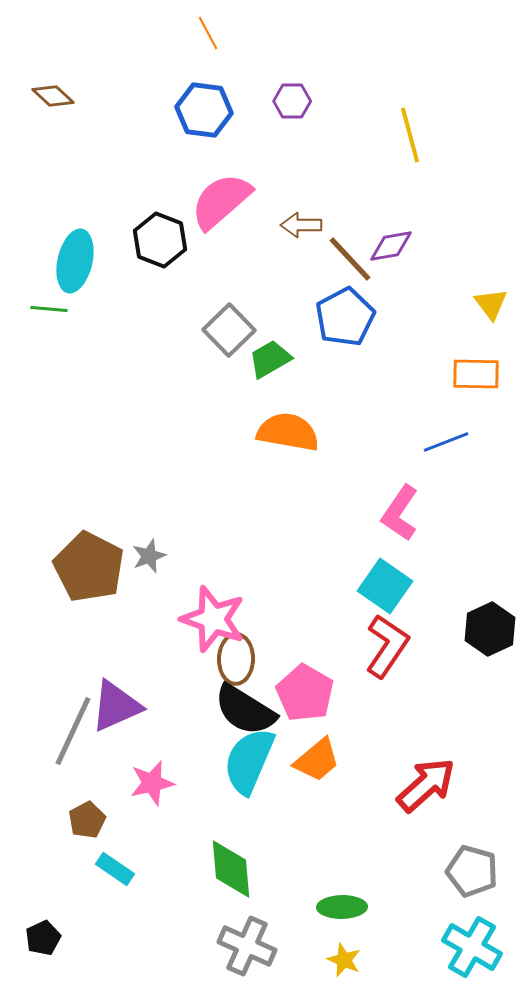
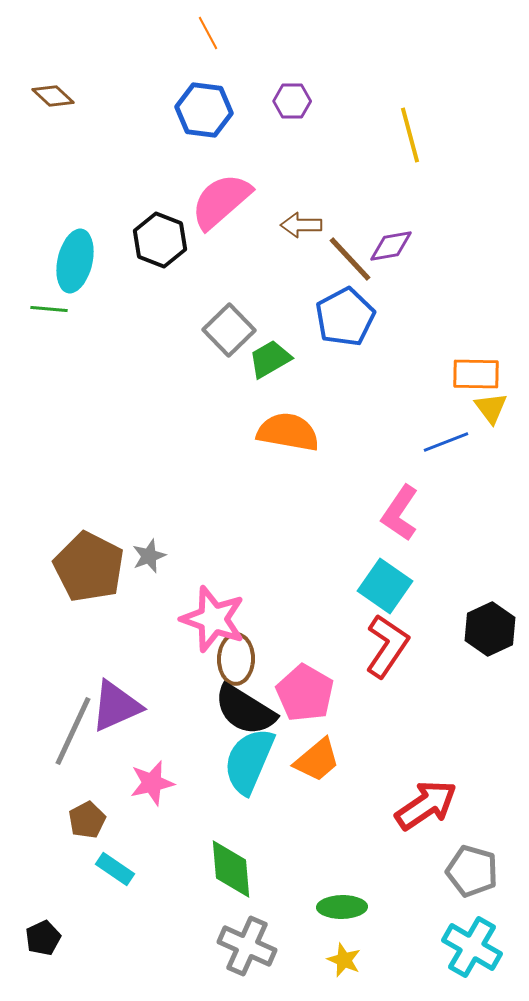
yellow triangle at (491, 304): moved 104 px down
red arrow at (426, 785): moved 20 px down; rotated 8 degrees clockwise
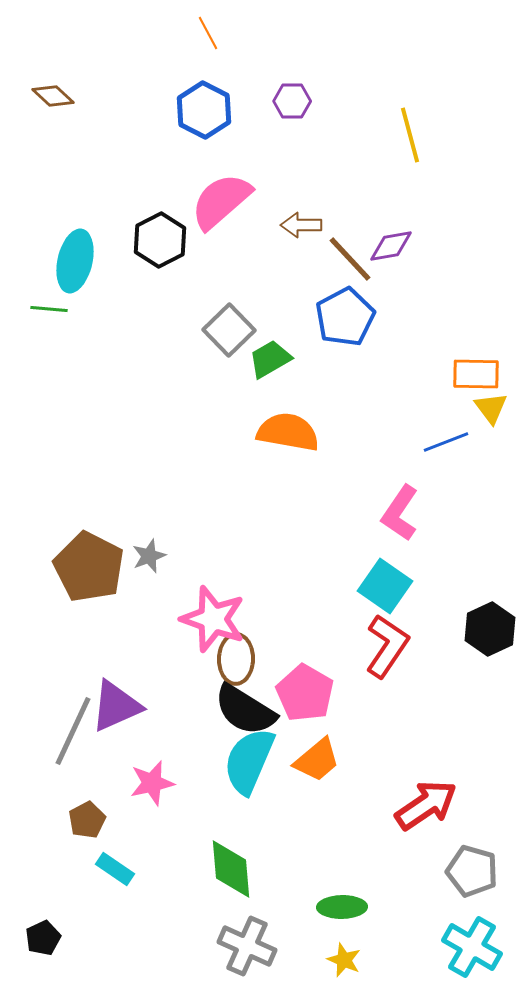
blue hexagon at (204, 110): rotated 20 degrees clockwise
black hexagon at (160, 240): rotated 12 degrees clockwise
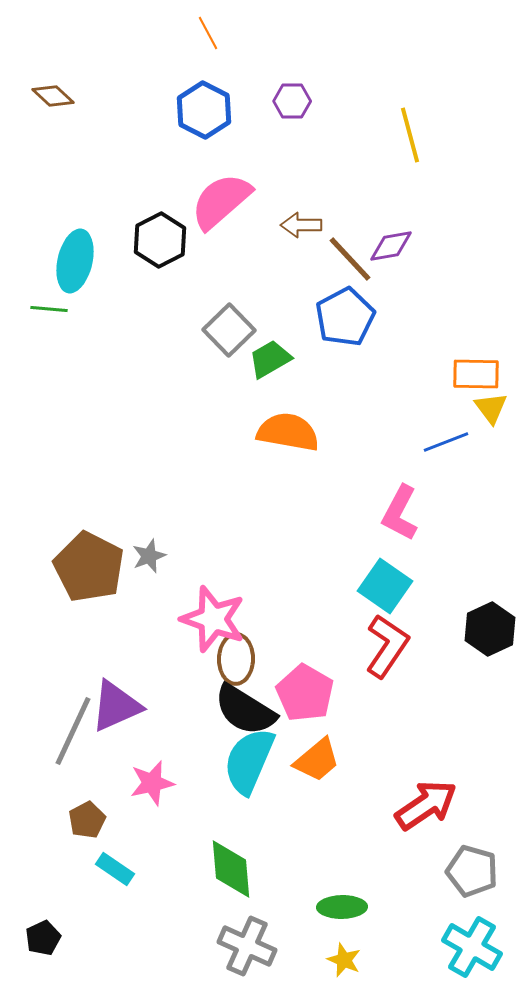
pink L-shape at (400, 513): rotated 6 degrees counterclockwise
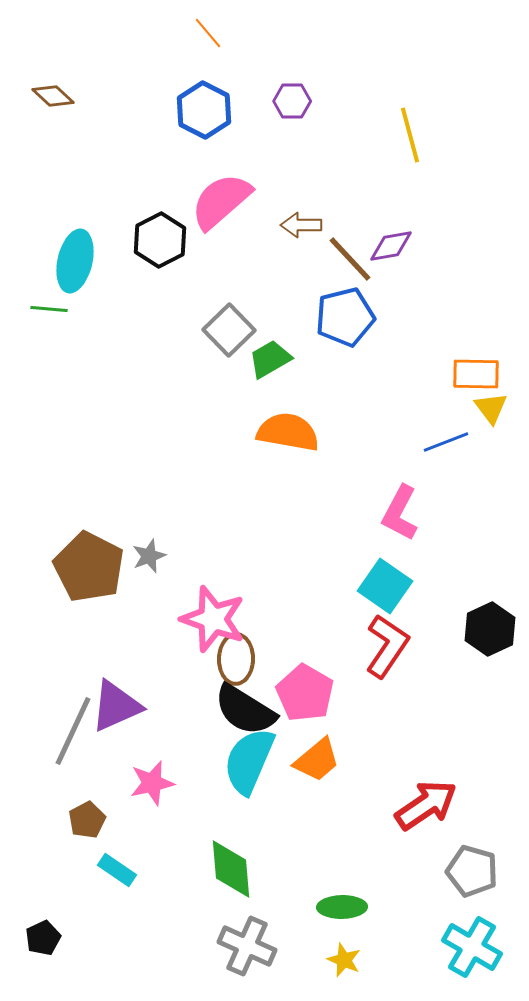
orange line at (208, 33): rotated 12 degrees counterclockwise
blue pentagon at (345, 317): rotated 14 degrees clockwise
cyan rectangle at (115, 869): moved 2 px right, 1 px down
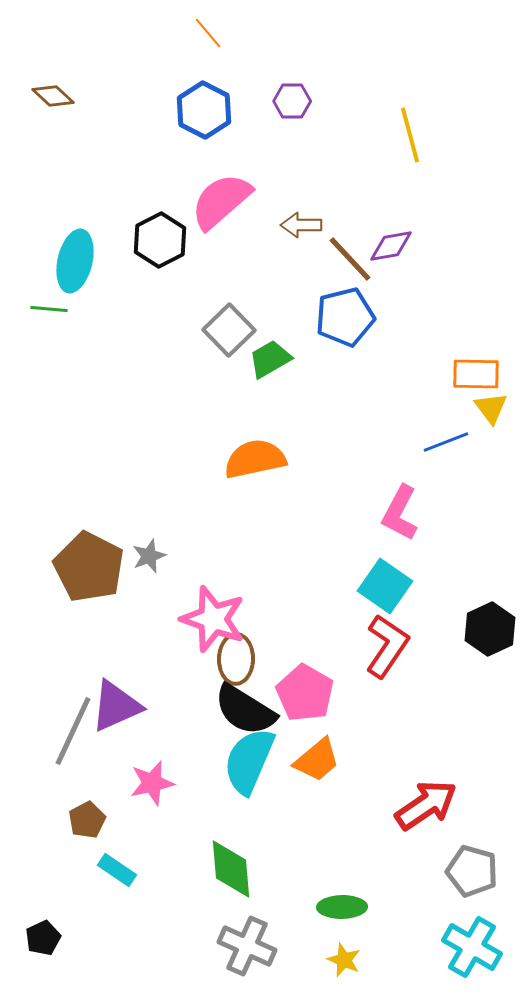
orange semicircle at (288, 432): moved 33 px left, 27 px down; rotated 22 degrees counterclockwise
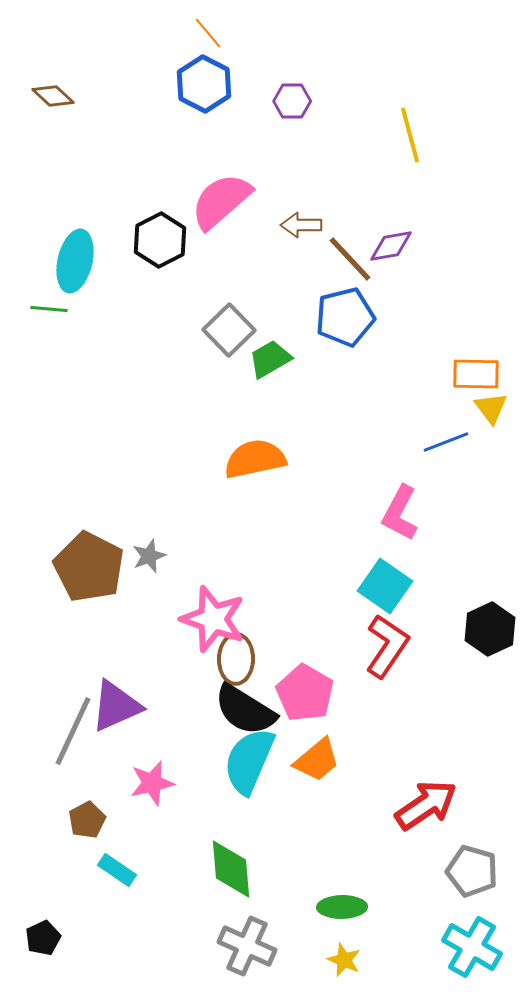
blue hexagon at (204, 110): moved 26 px up
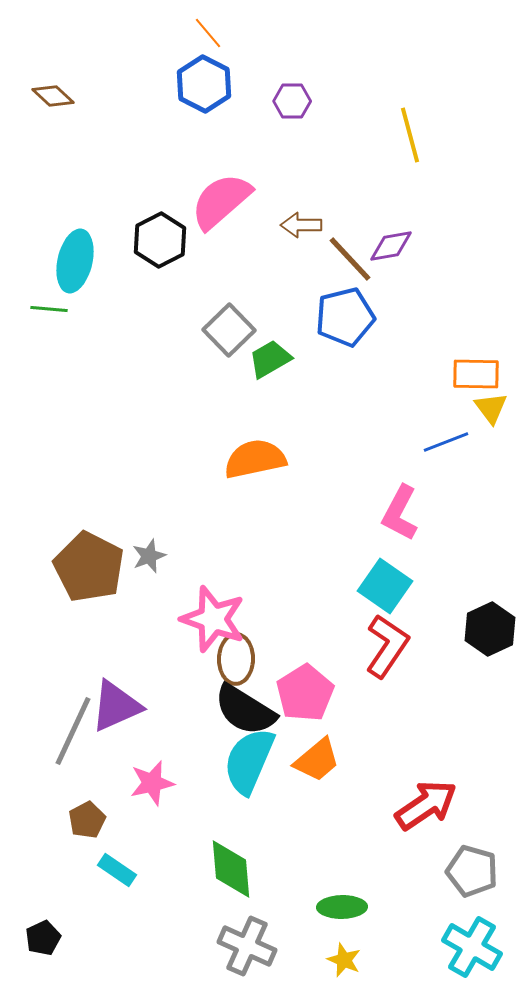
pink pentagon at (305, 693): rotated 10 degrees clockwise
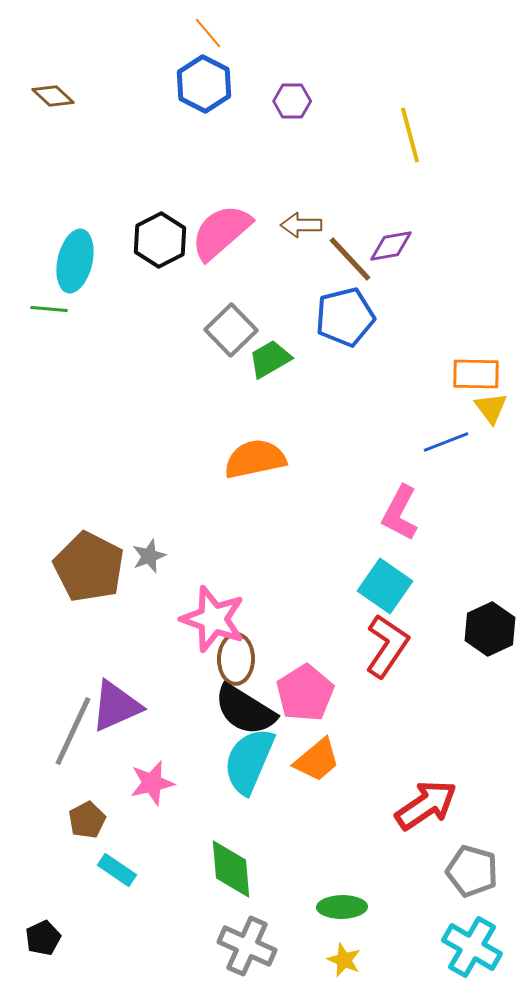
pink semicircle at (221, 201): moved 31 px down
gray square at (229, 330): moved 2 px right
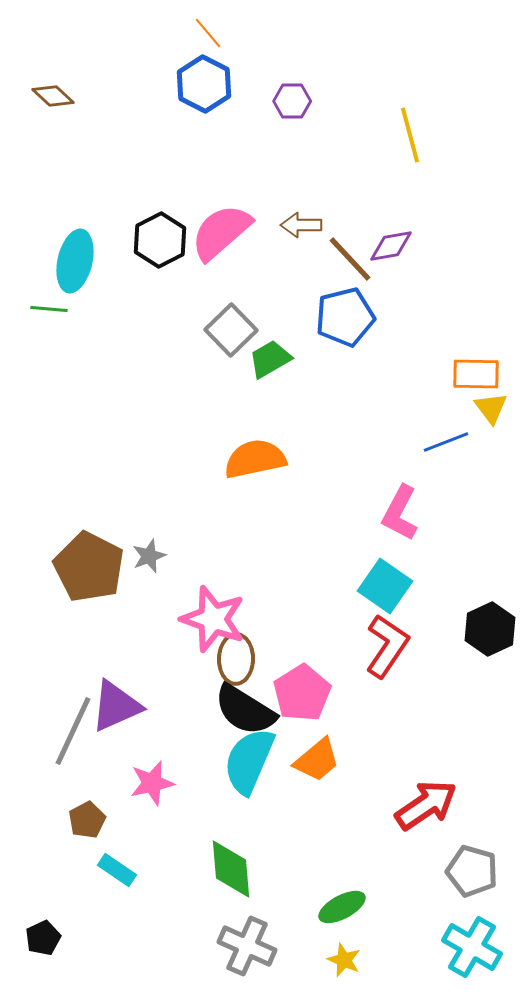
pink pentagon at (305, 693): moved 3 px left
green ellipse at (342, 907): rotated 27 degrees counterclockwise
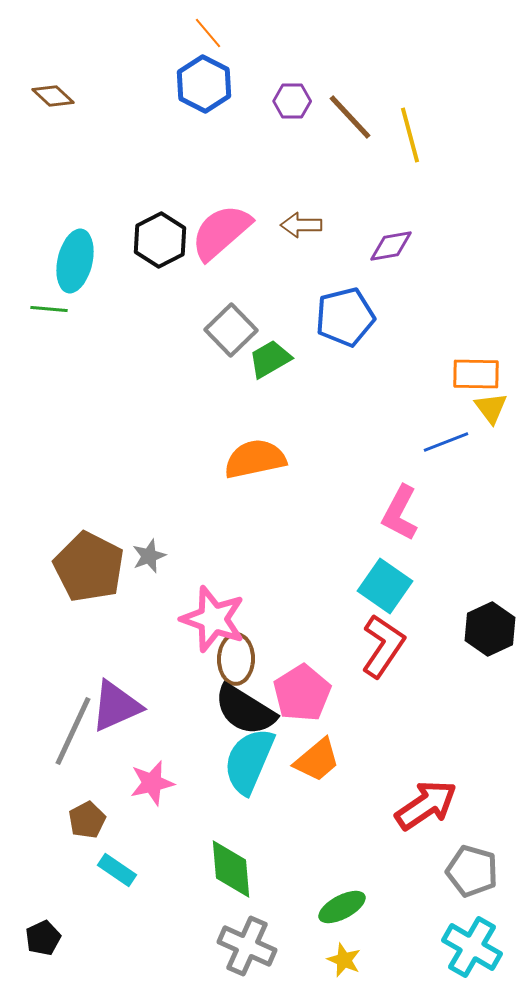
brown line at (350, 259): moved 142 px up
red L-shape at (387, 646): moved 4 px left
